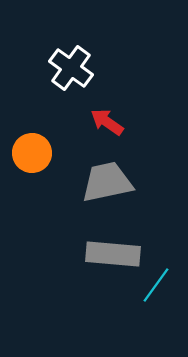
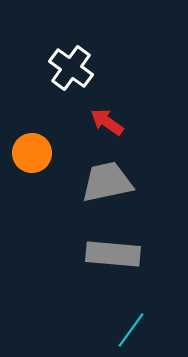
cyan line: moved 25 px left, 45 px down
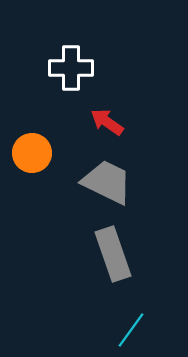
white cross: rotated 36 degrees counterclockwise
gray trapezoid: rotated 38 degrees clockwise
gray rectangle: rotated 66 degrees clockwise
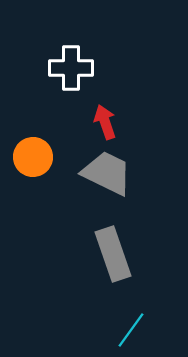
red arrow: moved 2 px left; rotated 36 degrees clockwise
orange circle: moved 1 px right, 4 px down
gray trapezoid: moved 9 px up
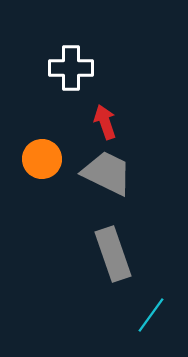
orange circle: moved 9 px right, 2 px down
cyan line: moved 20 px right, 15 px up
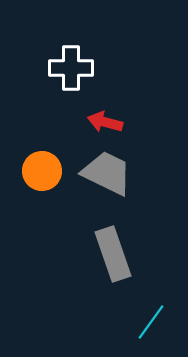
red arrow: rotated 56 degrees counterclockwise
orange circle: moved 12 px down
cyan line: moved 7 px down
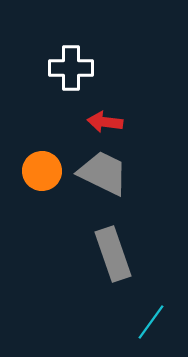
red arrow: rotated 8 degrees counterclockwise
gray trapezoid: moved 4 px left
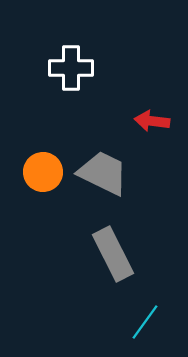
red arrow: moved 47 px right, 1 px up
orange circle: moved 1 px right, 1 px down
gray rectangle: rotated 8 degrees counterclockwise
cyan line: moved 6 px left
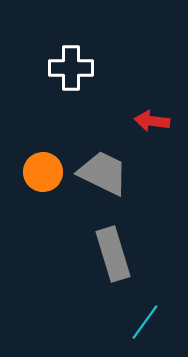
gray rectangle: rotated 10 degrees clockwise
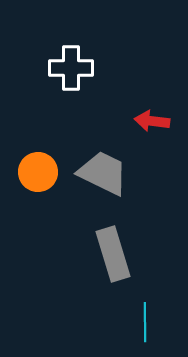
orange circle: moved 5 px left
cyan line: rotated 36 degrees counterclockwise
